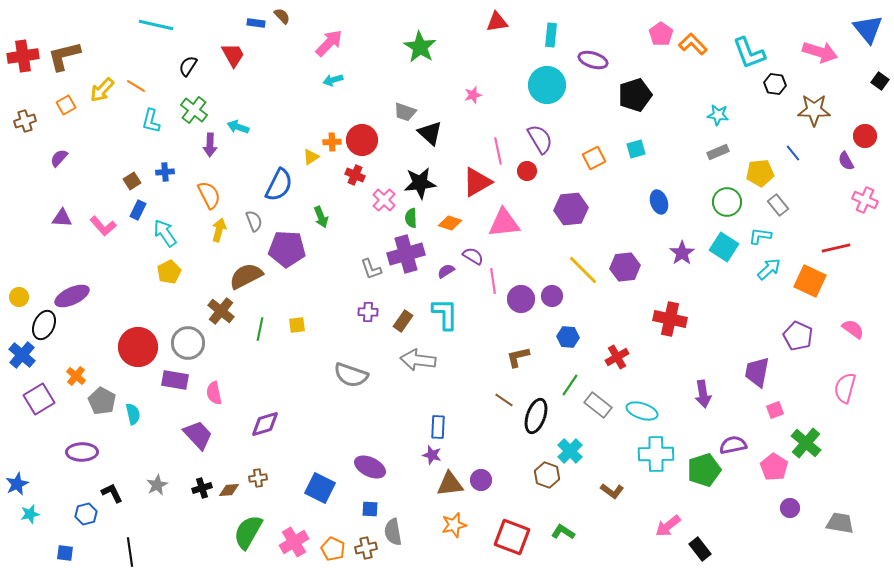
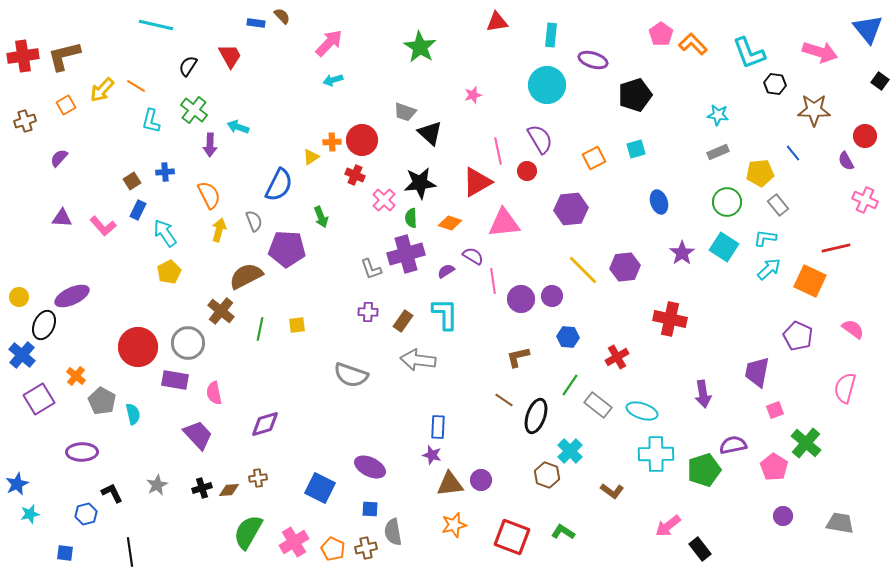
red trapezoid at (233, 55): moved 3 px left, 1 px down
cyan L-shape at (760, 236): moved 5 px right, 2 px down
purple circle at (790, 508): moved 7 px left, 8 px down
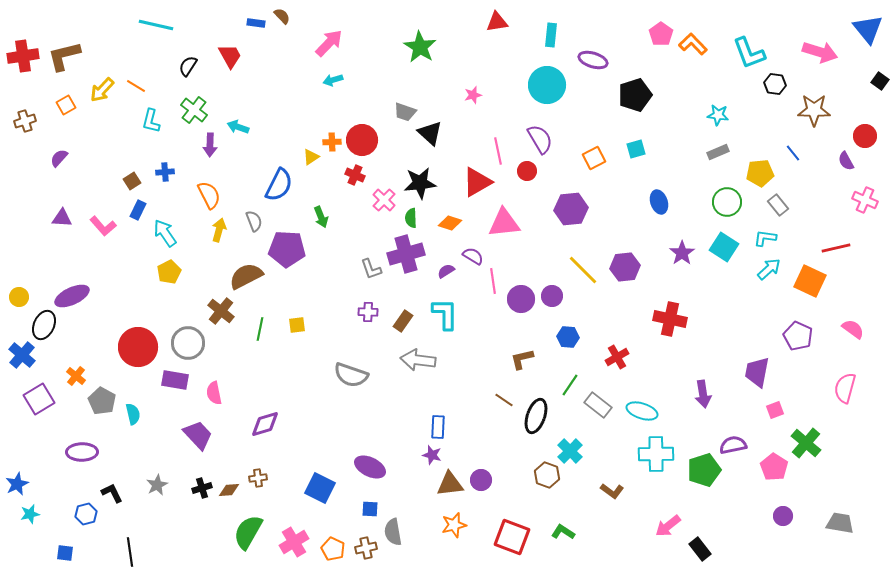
brown L-shape at (518, 357): moved 4 px right, 2 px down
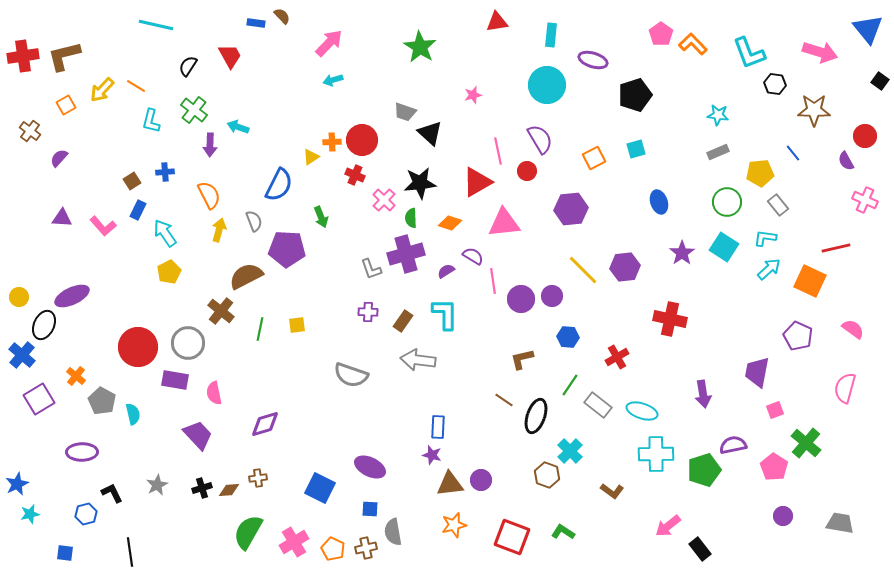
brown cross at (25, 121): moved 5 px right, 10 px down; rotated 35 degrees counterclockwise
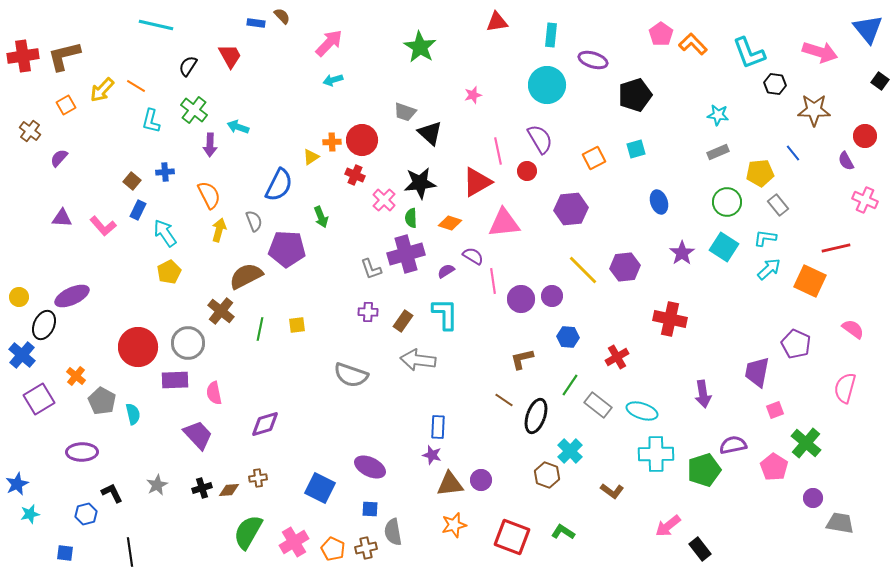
brown square at (132, 181): rotated 18 degrees counterclockwise
purple pentagon at (798, 336): moved 2 px left, 8 px down
purple rectangle at (175, 380): rotated 12 degrees counterclockwise
purple circle at (783, 516): moved 30 px right, 18 px up
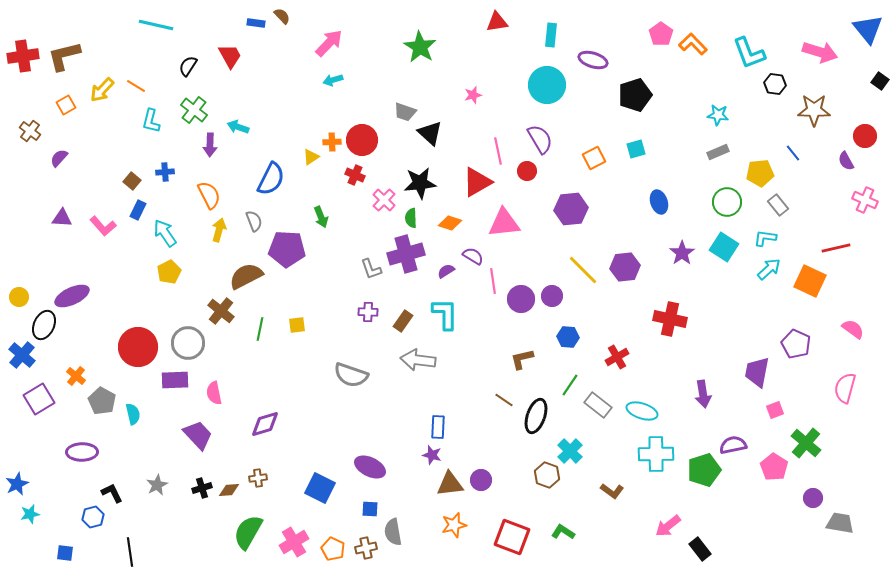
blue semicircle at (279, 185): moved 8 px left, 6 px up
blue hexagon at (86, 514): moved 7 px right, 3 px down
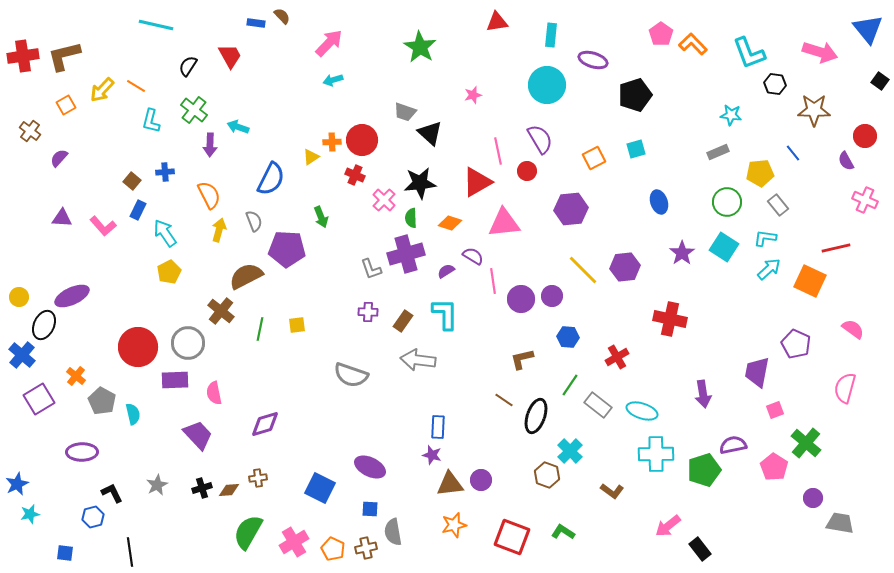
cyan star at (718, 115): moved 13 px right
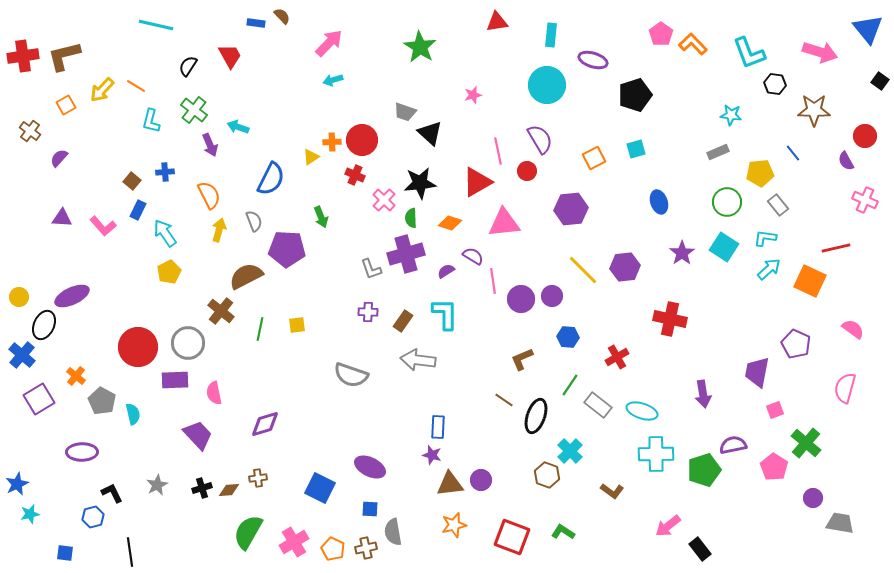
purple arrow at (210, 145): rotated 25 degrees counterclockwise
brown L-shape at (522, 359): rotated 10 degrees counterclockwise
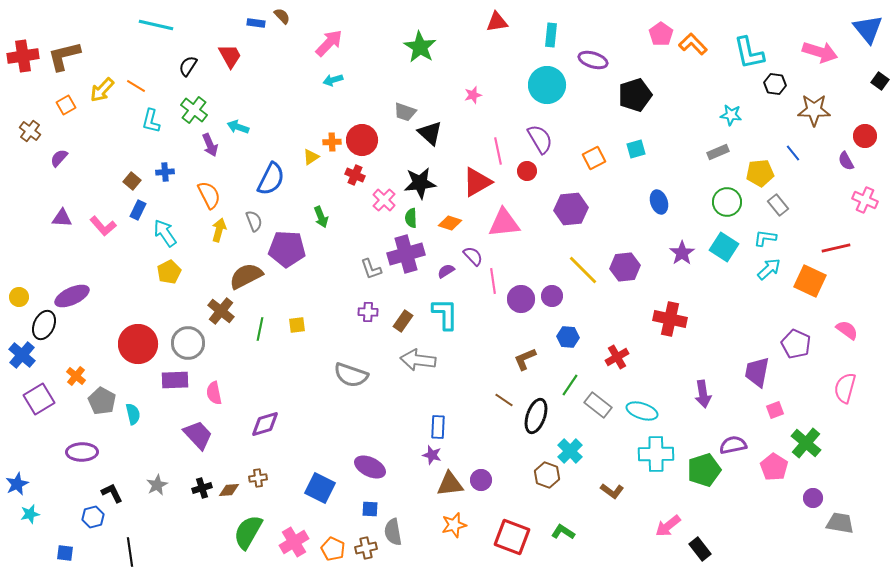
cyan L-shape at (749, 53): rotated 9 degrees clockwise
purple semicircle at (473, 256): rotated 15 degrees clockwise
pink semicircle at (853, 329): moved 6 px left, 1 px down
red circle at (138, 347): moved 3 px up
brown L-shape at (522, 359): moved 3 px right
